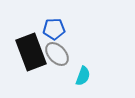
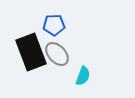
blue pentagon: moved 4 px up
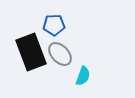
gray ellipse: moved 3 px right
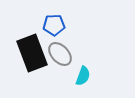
black rectangle: moved 1 px right, 1 px down
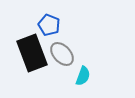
blue pentagon: moved 5 px left; rotated 25 degrees clockwise
gray ellipse: moved 2 px right
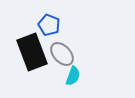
black rectangle: moved 1 px up
cyan semicircle: moved 10 px left
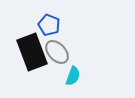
gray ellipse: moved 5 px left, 2 px up
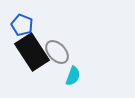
blue pentagon: moved 27 px left
black rectangle: rotated 12 degrees counterclockwise
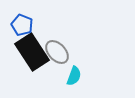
cyan semicircle: moved 1 px right
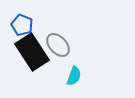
gray ellipse: moved 1 px right, 7 px up
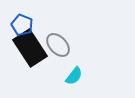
black rectangle: moved 2 px left, 4 px up
cyan semicircle: rotated 18 degrees clockwise
